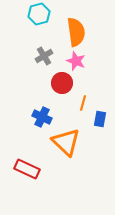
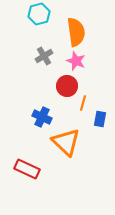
red circle: moved 5 px right, 3 px down
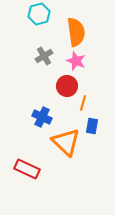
blue rectangle: moved 8 px left, 7 px down
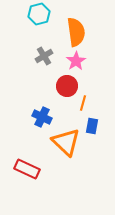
pink star: rotated 18 degrees clockwise
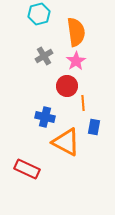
orange line: rotated 21 degrees counterclockwise
blue cross: moved 3 px right; rotated 12 degrees counterclockwise
blue rectangle: moved 2 px right, 1 px down
orange triangle: rotated 16 degrees counterclockwise
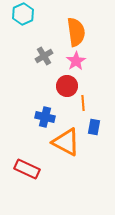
cyan hexagon: moved 16 px left; rotated 10 degrees counterclockwise
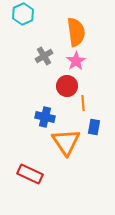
orange triangle: rotated 28 degrees clockwise
red rectangle: moved 3 px right, 5 px down
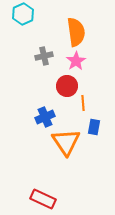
gray cross: rotated 18 degrees clockwise
blue cross: rotated 36 degrees counterclockwise
red rectangle: moved 13 px right, 25 px down
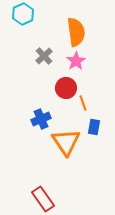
gray cross: rotated 30 degrees counterclockwise
red circle: moved 1 px left, 2 px down
orange line: rotated 14 degrees counterclockwise
blue cross: moved 4 px left, 2 px down
red rectangle: rotated 30 degrees clockwise
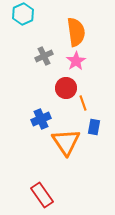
gray cross: rotated 18 degrees clockwise
red rectangle: moved 1 px left, 4 px up
